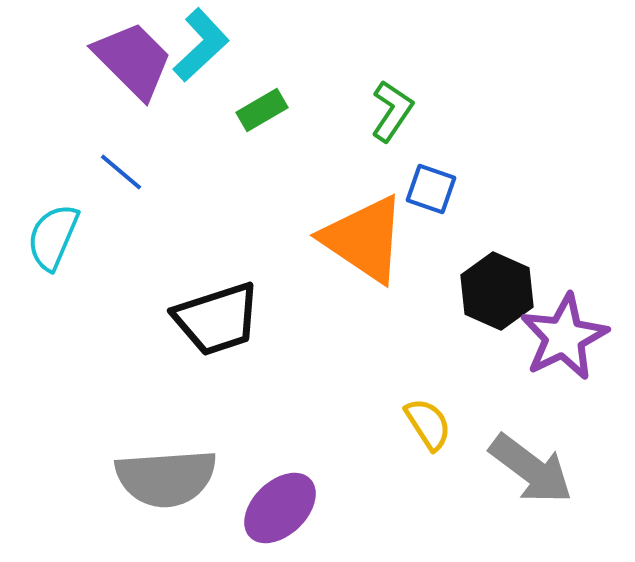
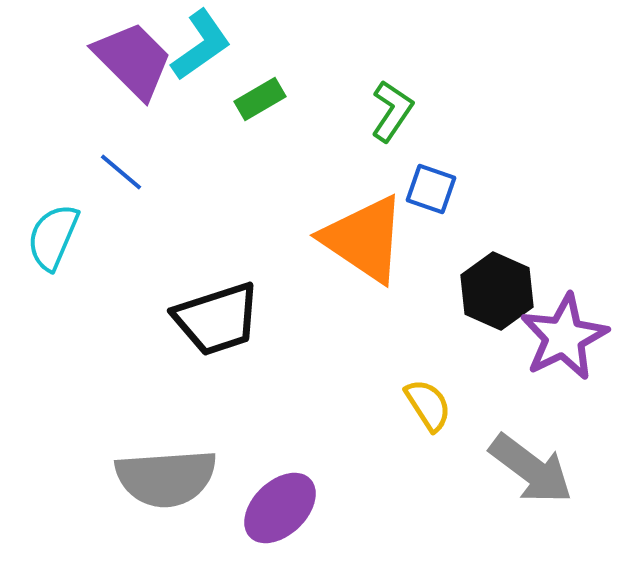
cyan L-shape: rotated 8 degrees clockwise
green rectangle: moved 2 px left, 11 px up
yellow semicircle: moved 19 px up
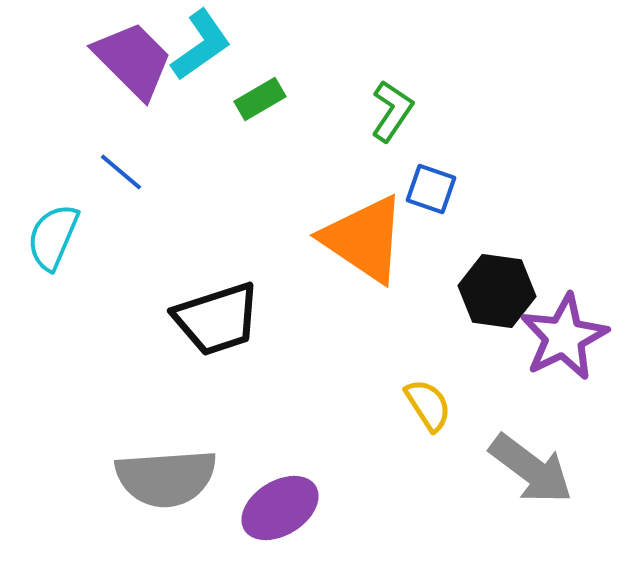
black hexagon: rotated 16 degrees counterclockwise
purple ellipse: rotated 12 degrees clockwise
